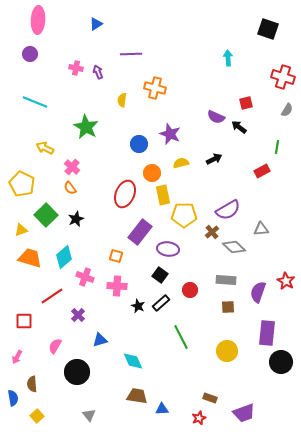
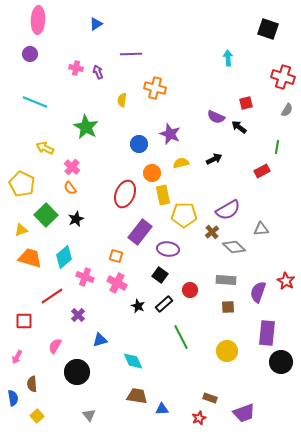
pink cross at (117, 286): moved 3 px up; rotated 24 degrees clockwise
black rectangle at (161, 303): moved 3 px right, 1 px down
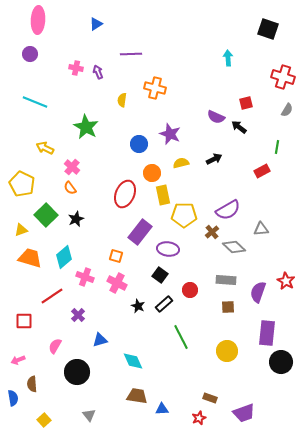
pink arrow at (17, 357): moved 1 px right, 3 px down; rotated 40 degrees clockwise
yellow square at (37, 416): moved 7 px right, 4 px down
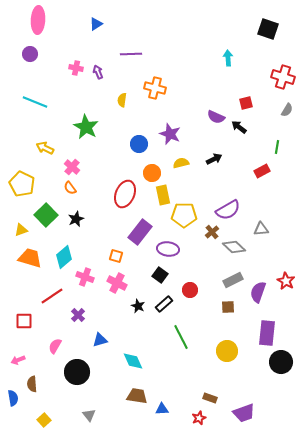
gray rectangle at (226, 280): moved 7 px right; rotated 30 degrees counterclockwise
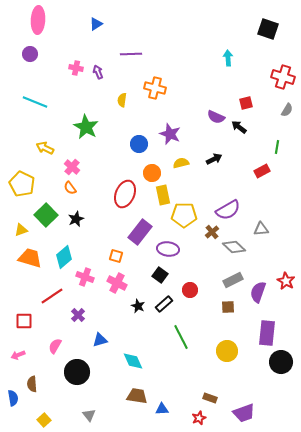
pink arrow at (18, 360): moved 5 px up
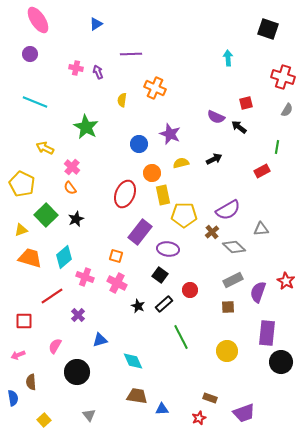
pink ellipse at (38, 20): rotated 36 degrees counterclockwise
orange cross at (155, 88): rotated 10 degrees clockwise
brown semicircle at (32, 384): moved 1 px left, 2 px up
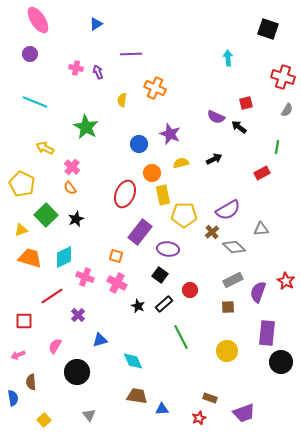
red rectangle at (262, 171): moved 2 px down
cyan diamond at (64, 257): rotated 15 degrees clockwise
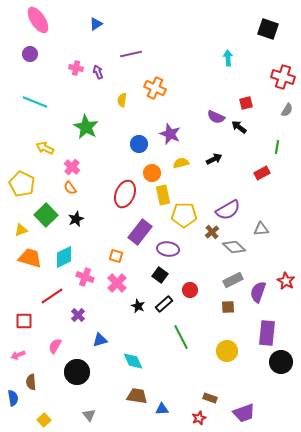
purple line at (131, 54): rotated 10 degrees counterclockwise
pink cross at (117, 283): rotated 18 degrees clockwise
